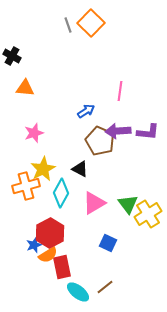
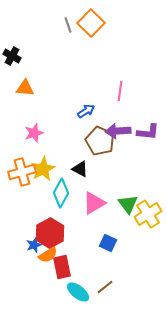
orange cross: moved 4 px left, 14 px up
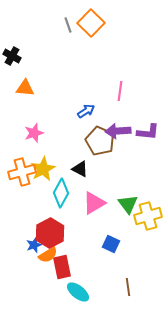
yellow cross: moved 2 px down; rotated 16 degrees clockwise
blue square: moved 3 px right, 1 px down
brown line: moved 23 px right; rotated 60 degrees counterclockwise
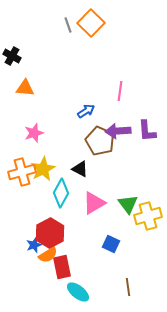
purple L-shape: moved 1 px left, 1 px up; rotated 80 degrees clockwise
